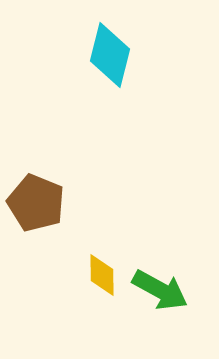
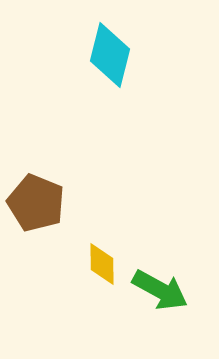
yellow diamond: moved 11 px up
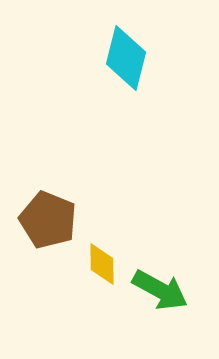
cyan diamond: moved 16 px right, 3 px down
brown pentagon: moved 12 px right, 17 px down
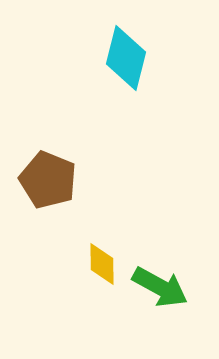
brown pentagon: moved 40 px up
green arrow: moved 3 px up
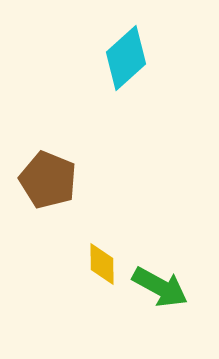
cyan diamond: rotated 34 degrees clockwise
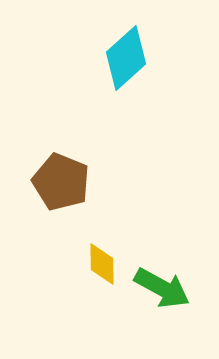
brown pentagon: moved 13 px right, 2 px down
green arrow: moved 2 px right, 1 px down
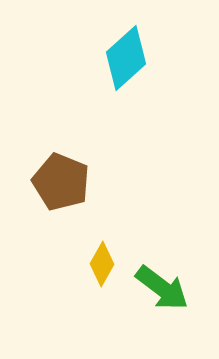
yellow diamond: rotated 30 degrees clockwise
green arrow: rotated 8 degrees clockwise
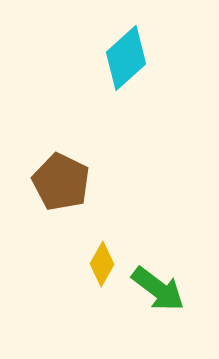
brown pentagon: rotated 4 degrees clockwise
green arrow: moved 4 px left, 1 px down
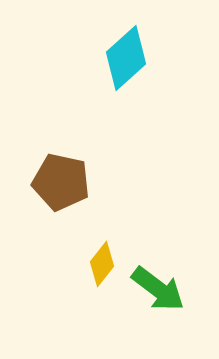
brown pentagon: rotated 14 degrees counterclockwise
yellow diamond: rotated 9 degrees clockwise
